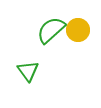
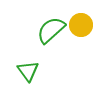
yellow circle: moved 3 px right, 5 px up
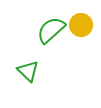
green triangle: rotated 10 degrees counterclockwise
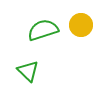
green semicircle: moved 8 px left; rotated 24 degrees clockwise
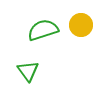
green triangle: rotated 10 degrees clockwise
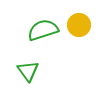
yellow circle: moved 2 px left
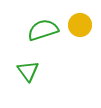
yellow circle: moved 1 px right
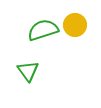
yellow circle: moved 5 px left
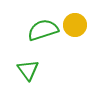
green triangle: moved 1 px up
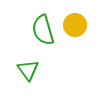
green semicircle: rotated 88 degrees counterclockwise
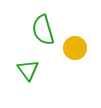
yellow circle: moved 23 px down
